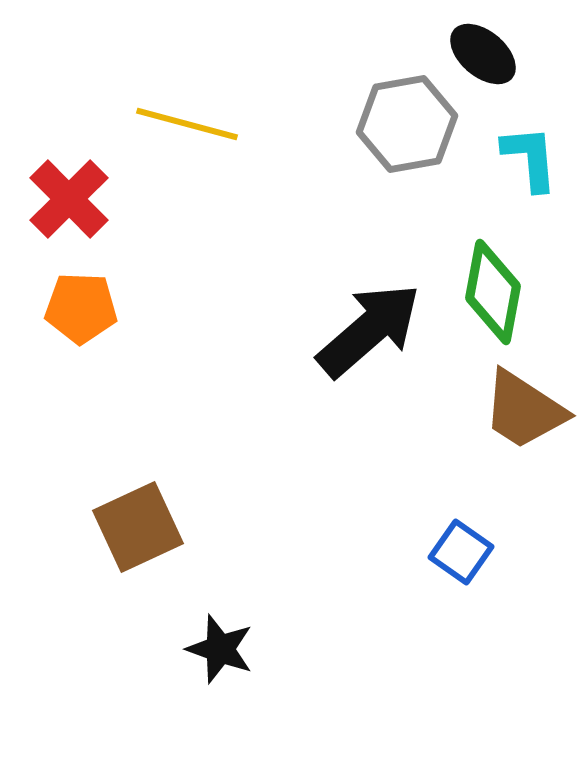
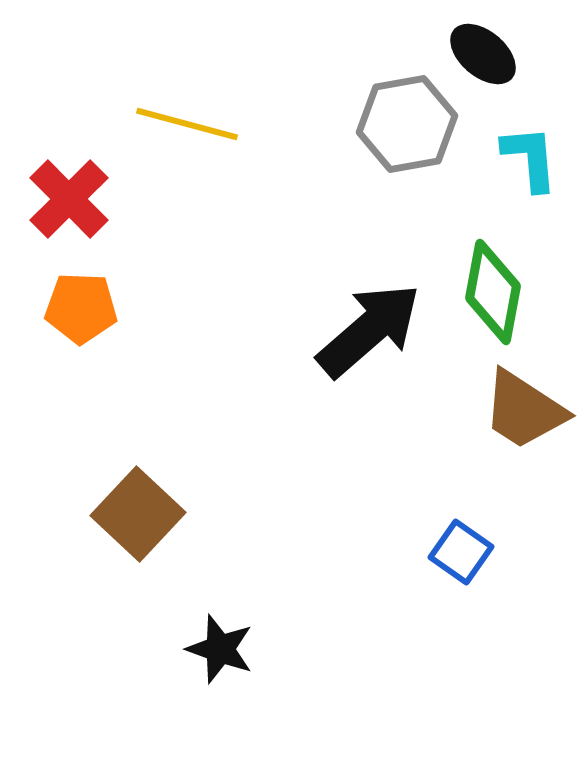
brown square: moved 13 px up; rotated 22 degrees counterclockwise
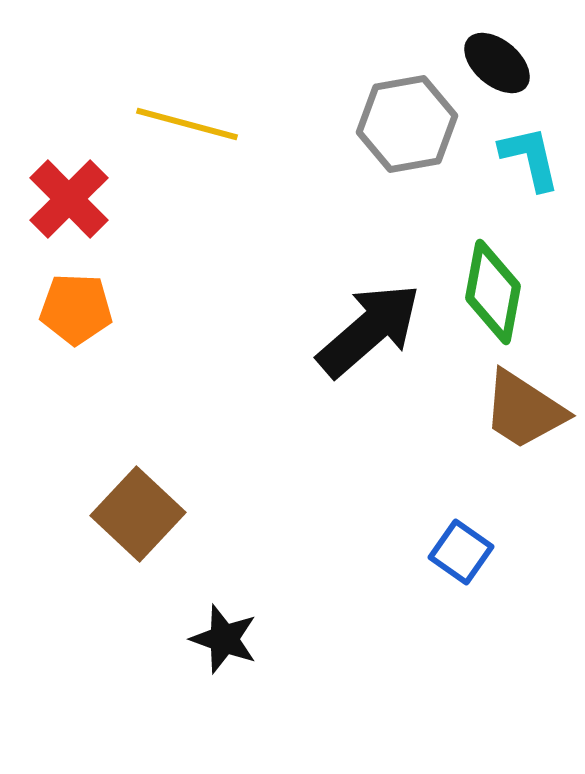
black ellipse: moved 14 px right, 9 px down
cyan L-shape: rotated 8 degrees counterclockwise
orange pentagon: moved 5 px left, 1 px down
black star: moved 4 px right, 10 px up
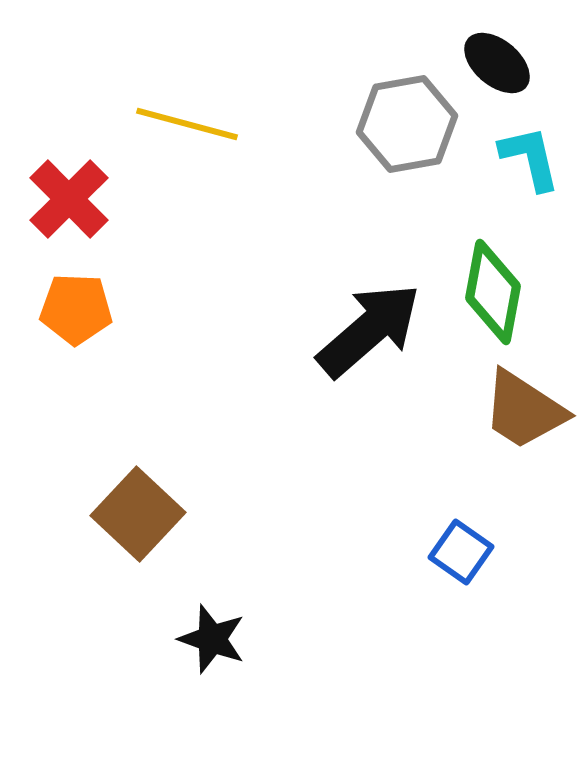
black star: moved 12 px left
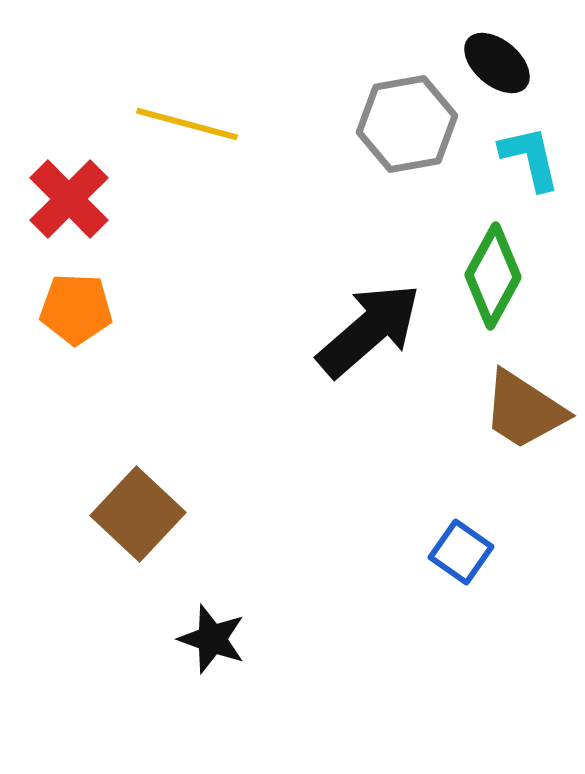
green diamond: moved 16 px up; rotated 18 degrees clockwise
